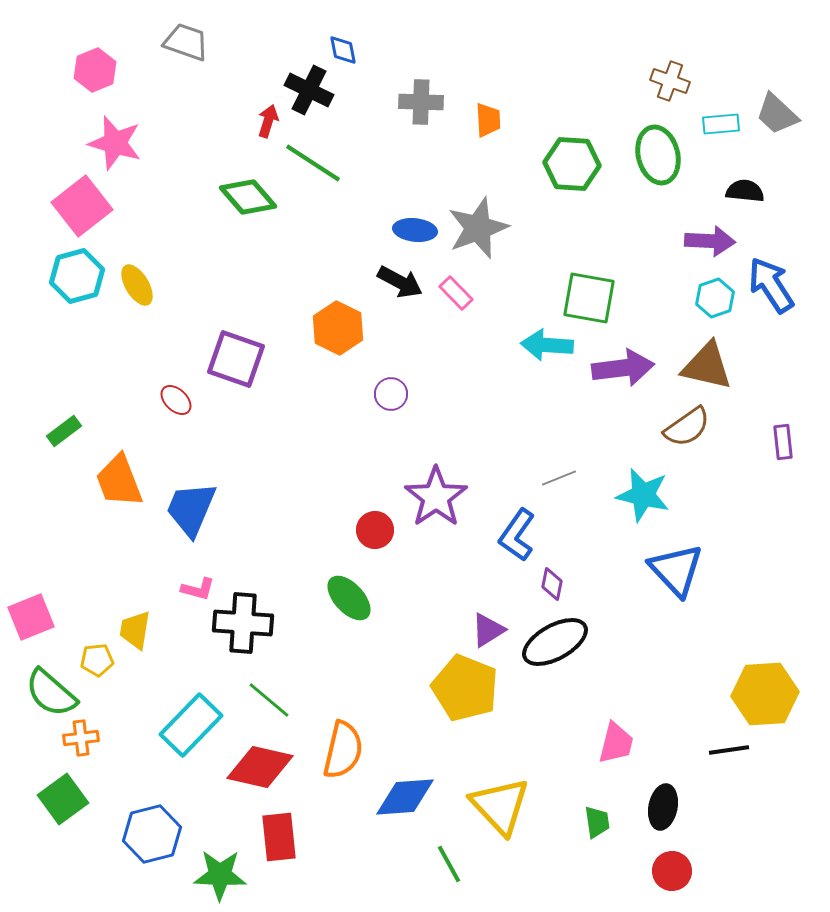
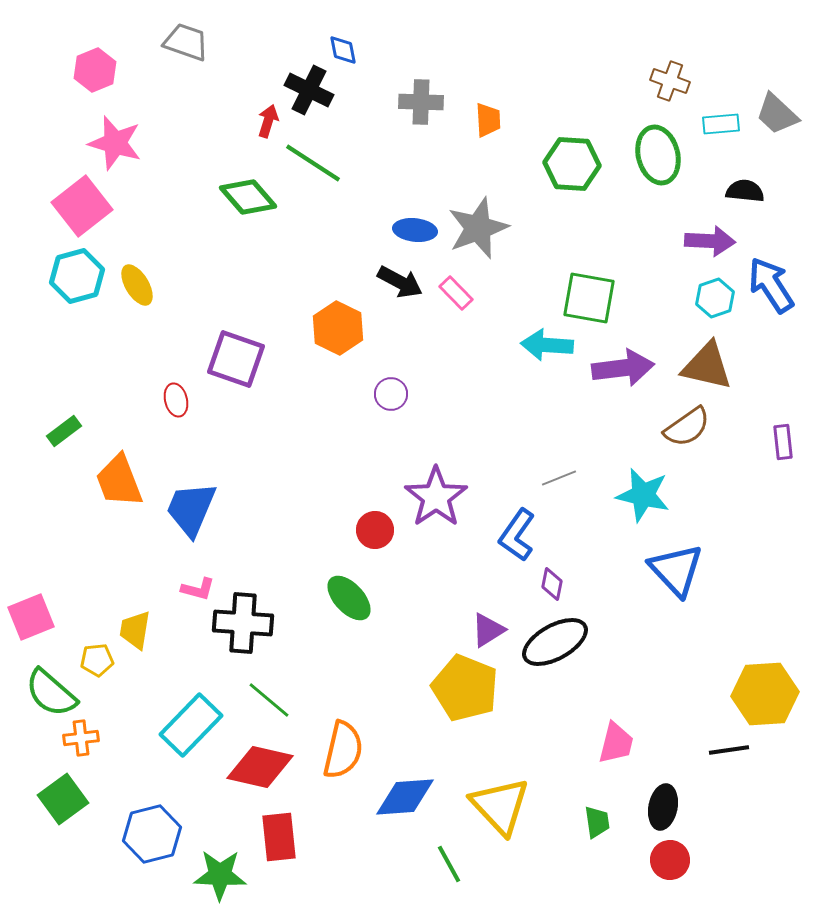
red ellipse at (176, 400): rotated 32 degrees clockwise
red circle at (672, 871): moved 2 px left, 11 px up
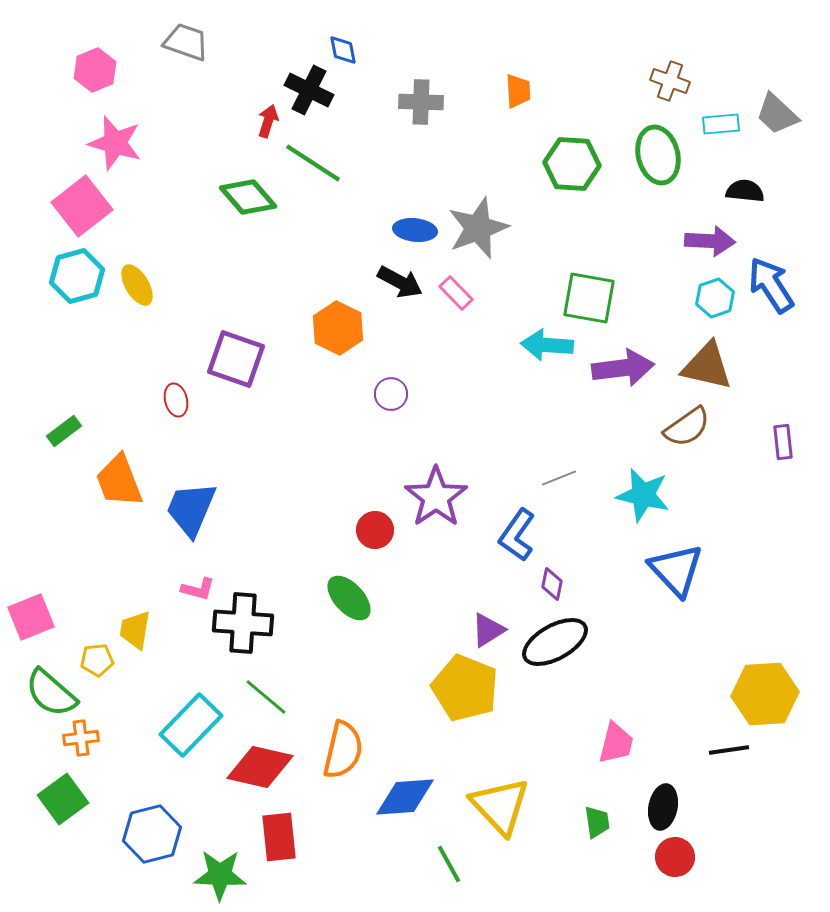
orange trapezoid at (488, 120): moved 30 px right, 29 px up
green line at (269, 700): moved 3 px left, 3 px up
red circle at (670, 860): moved 5 px right, 3 px up
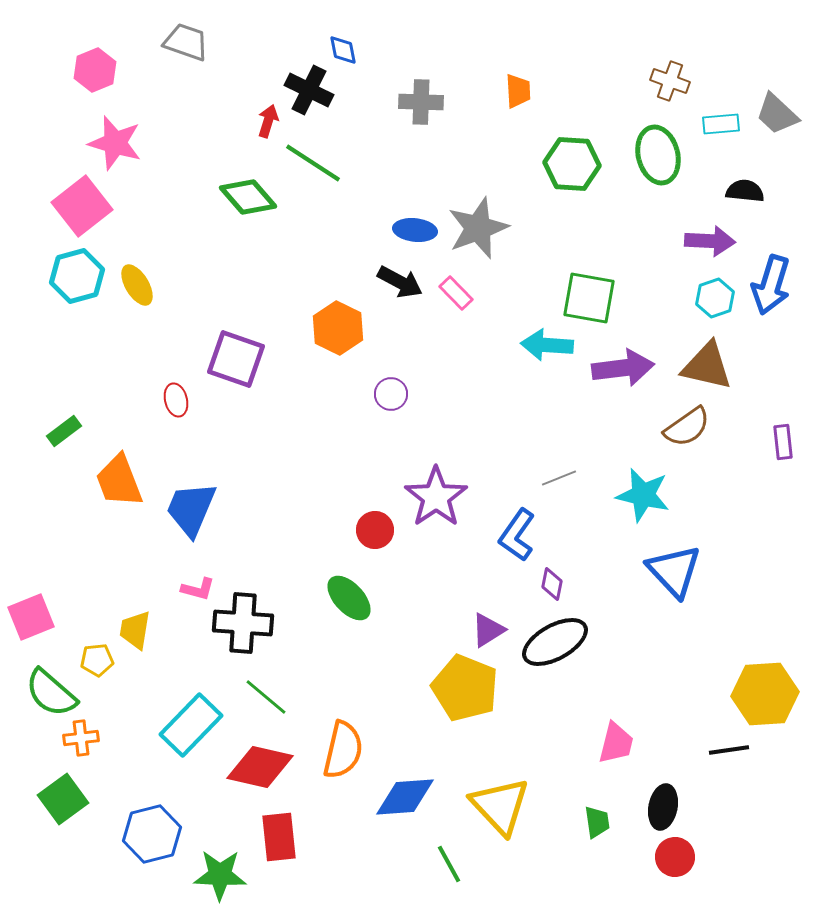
blue arrow at (771, 285): rotated 130 degrees counterclockwise
blue triangle at (676, 570): moved 2 px left, 1 px down
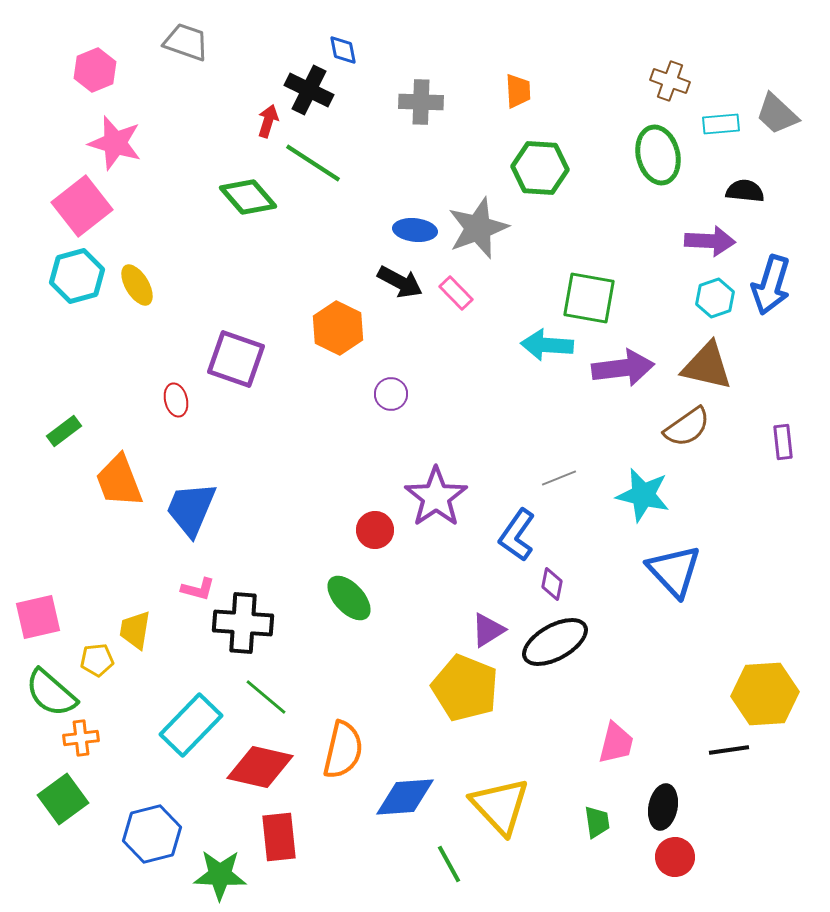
green hexagon at (572, 164): moved 32 px left, 4 px down
pink square at (31, 617): moved 7 px right; rotated 9 degrees clockwise
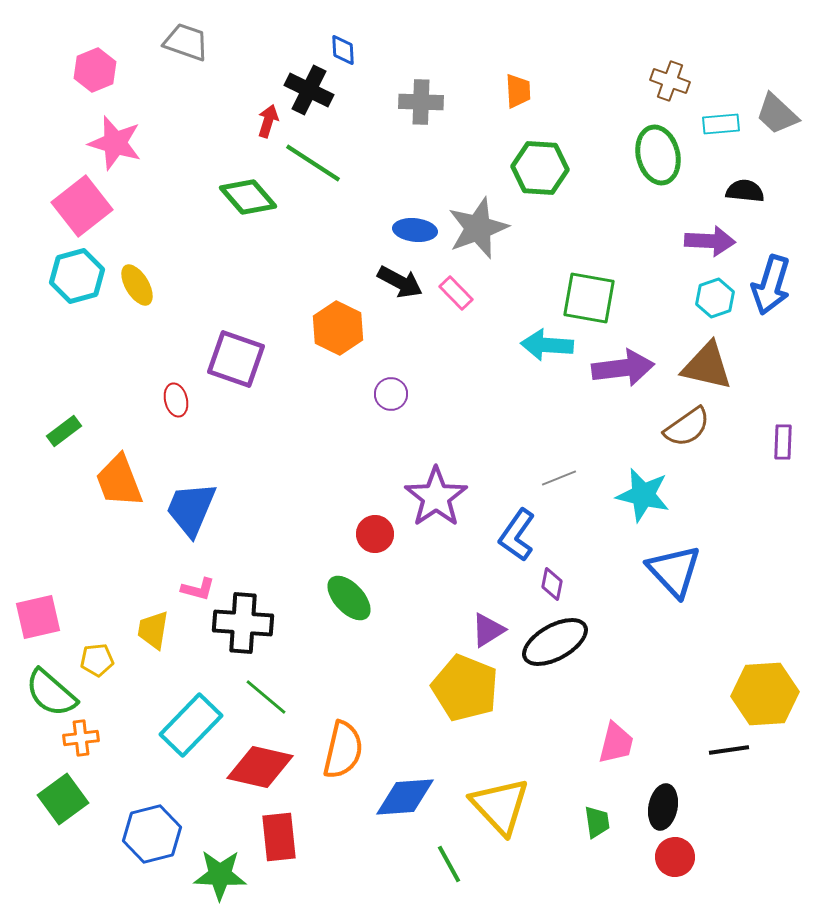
blue diamond at (343, 50): rotated 8 degrees clockwise
purple rectangle at (783, 442): rotated 8 degrees clockwise
red circle at (375, 530): moved 4 px down
yellow trapezoid at (135, 630): moved 18 px right
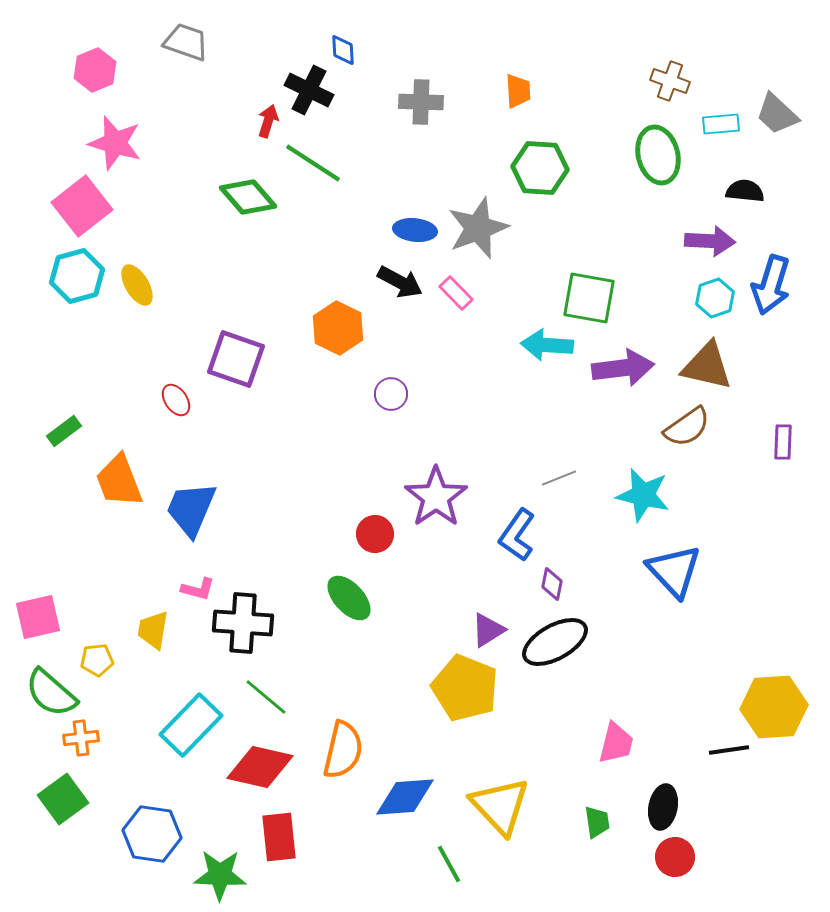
red ellipse at (176, 400): rotated 20 degrees counterclockwise
yellow hexagon at (765, 694): moved 9 px right, 13 px down
blue hexagon at (152, 834): rotated 22 degrees clockwise
